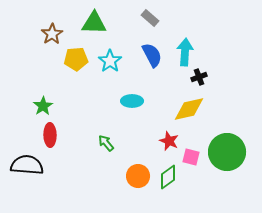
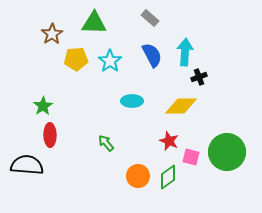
yellow diamond: moved 8 px left, 3 px up; rotated 12 degrees clockwise
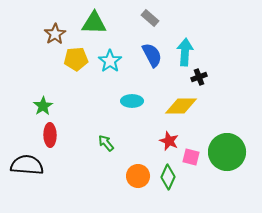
brown star: moved 3 px right
green diamond: rotated 30 degrees counterclockwise
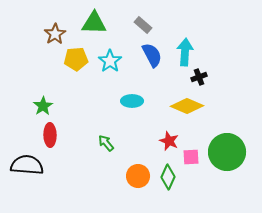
gray rectangle: moved 7 px left, 7 px down
yellow diamond: moved 6 px right; rotated 24 degrees clockwise
pink square: rotated 18 degrees counterclockwise
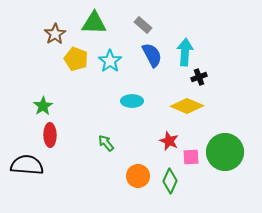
yellow pentagon: rotated 25 degrees clockwise
green circle: moved 2 px left
green diamond: moved 2 px right, 4 px down
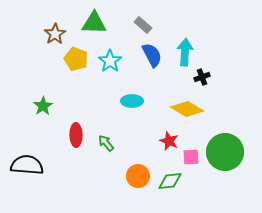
black cross: moved 3 px right
yellow diamond: moved 3 px down; rotated 8 degrees clockwise
red ellipse: moved 26 px right
green diamond: rotated 60 degrees clockwise
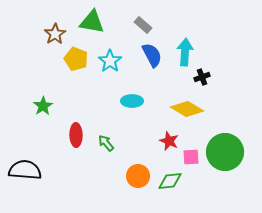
green triangle: moved 2 px left, 1 px up; rotated 8 degrees clockwise
black semicircle: moved 2 px left, 5 px down
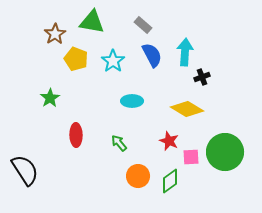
cyan star: moved 3 px right
green star: moved 7 px right, 8 px up
green arrow: moved 13 px right
black semicircle: rotated 52 degrees clockwise
green diamond: rotated 30 degrees counterclockwise
